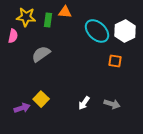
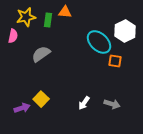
yellow star: rotated 18 degrees counterclockwise
cyan ellipse: moved 2 px right, 11 px down
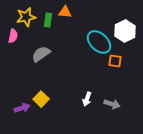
white arrow: moved 3 px right, 4 px up; rotated 16 degrees counterclockwise
